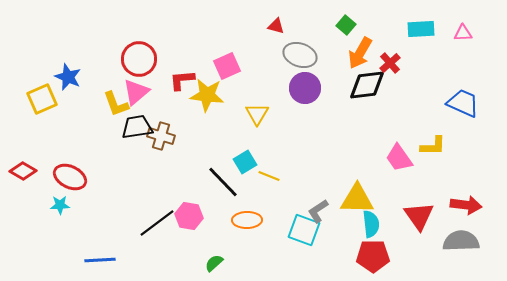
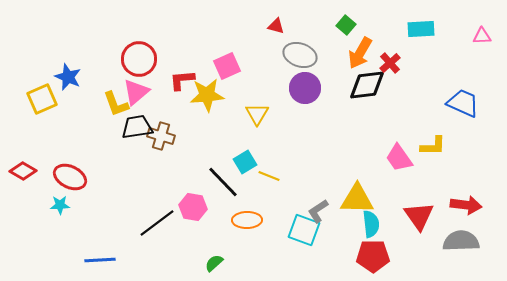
pink triangle at (463, 33): moved 19 px right, 3 px down
yellow star at (207, 95): rotated 12 degrees counterclockwise
pink hexagon at (189, 216): moved 4 px right, 9 px up
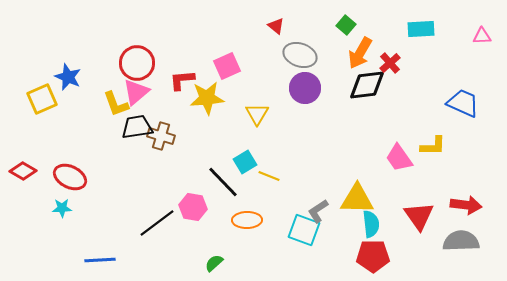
red triangle at (276, 26): rotated 24 degrees clockwise
red circle at (139, 59): moved 2 px left, 4 px down
yellow star at (207, 95): moved 3 px down
cyan star at (60, 205): moved 2 px right, 3 px down
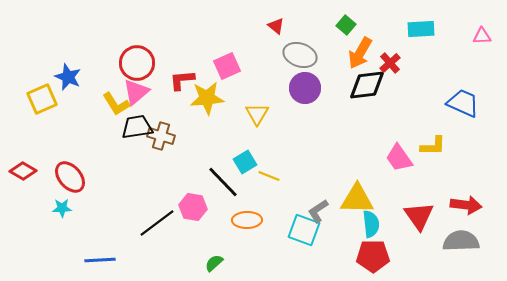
yellow L-shape at (116, 104): rotated 12 degrees counterclockwise
red ellipse at (70, 177): rotated 24 degrees clockwise
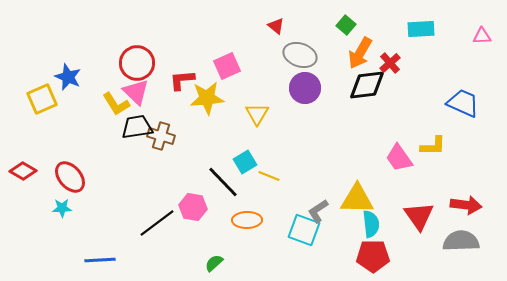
pink triangle at (136, 92): rotated 36 degrees counterclockwise
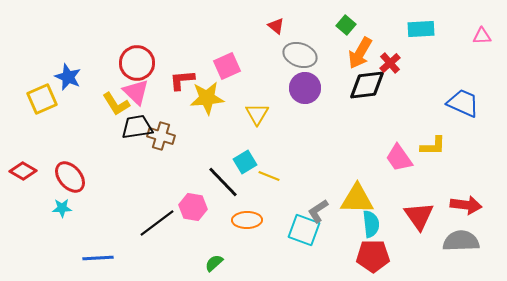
blue line at (100, 260): moved 2 px left, 2 px up
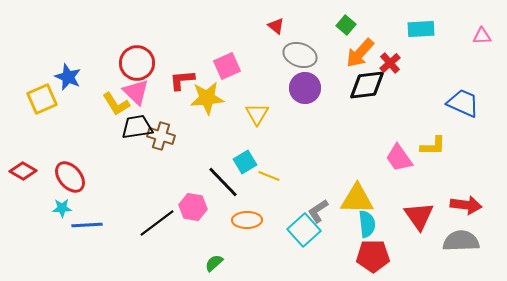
orange arrow at (360, 53): rotated 12 degrees clockwise
cyan semicircle at (371, 224): moved 4 px left
cyan square at (304, 230): rotated 28 degrees clockwise
blue line at (98, 258): moved 11 px left, 33 px up
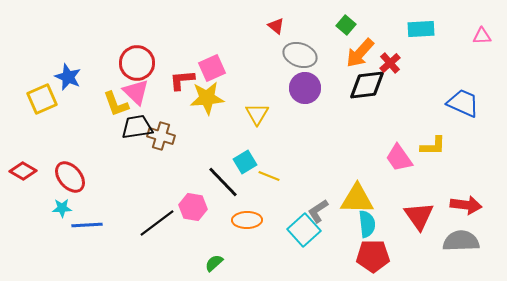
pink square at (227, 66): moved 15 px left, 2 px down
yellow L-shape at (116, 104): rotated 12 degrees clockwise
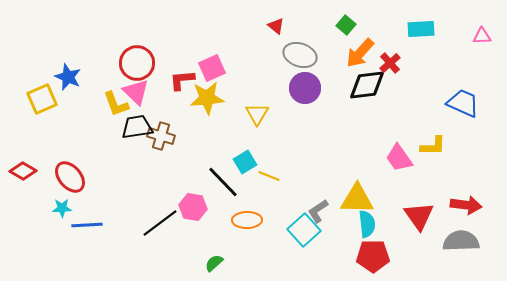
black line at (157, 223): moved 3 px right
